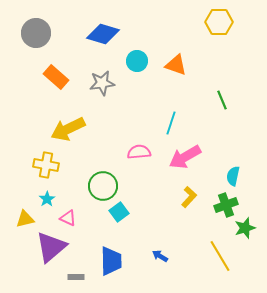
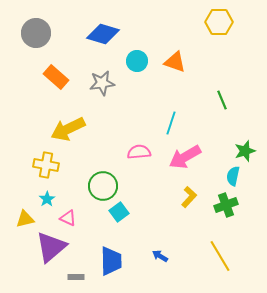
orange triangle: moved 1 px left, 3 px up
green star: moved 77 px up
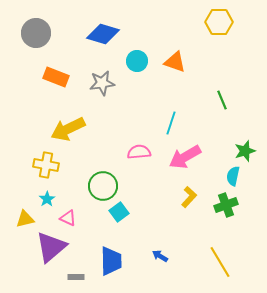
orange rectangle: rotated 20 degrees counterclockwise
yellow line: moved 6 px down
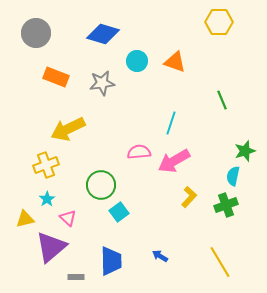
pink arrow: moved 11 px left, 4 px down
yellow cross: rotated 30 degrees counterclockwise
green circle: moved 2 px left, 1 px up
pink triangle: rotated 18 degrees clockwise
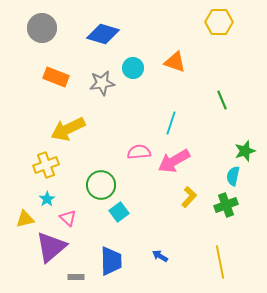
gray circle: moved 6 px right, 5 px up
cyan circle: moved 4 px left, 7 px down
yellow line: rotated 20 degrees clockwise
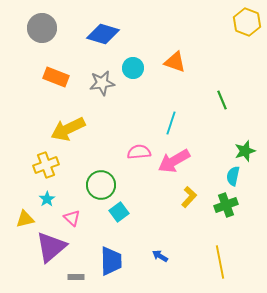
yellow hexagon: moved 28 px right; rotated 20 degrees clockwise
pink triangle: moved 4 px right
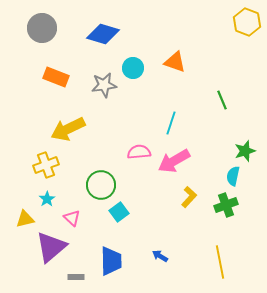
gray star: moved 2 px right, 2 px down
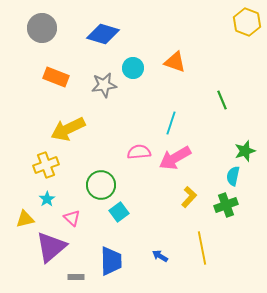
pink arrow: moved 1 px right, 3 px up
yellow line: moved 18 px left, 14 px up
